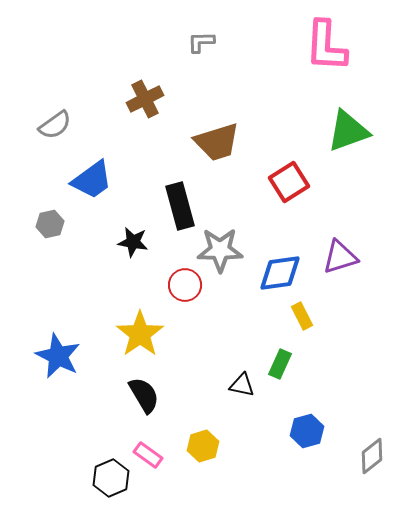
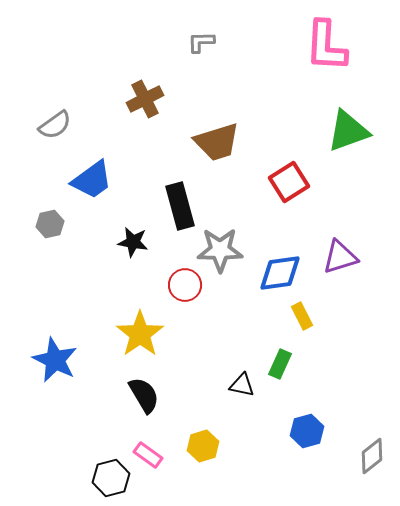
blue star: moved 3 px left, 4 px down
black hexagon: rotated 9 degrees clockwise
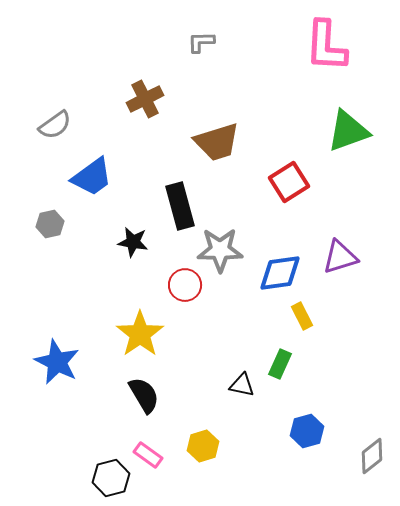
blue trapezoid: moved 3 px up
blue star: moved 2 px right, 2 px down
